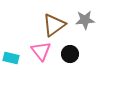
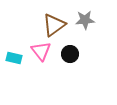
cyan rectangle: moved 3 px right
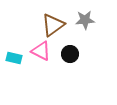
brown triangle: moved 1 px left
pink triangle: rotated 25 degrees counterclockwise
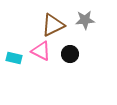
brown triangle: rotated 10 degrees clockwise
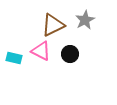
gray star: rotated 24 degrees counterclockwise
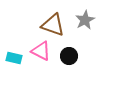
brown triangle: rotated 45 degrees clockwise
black circle: moved 1 px left, 2 px down
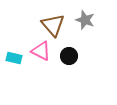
gray star: rotated 24 degrees counterclockwise
brown triangle: rotated 30 degrees clockwise
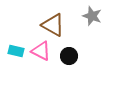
gray star: moved 7 px right, 4 px up
brown triangle: rotated 20 degrees counterclockwise
cyan rectangle: moved 2 px right, 7 px up
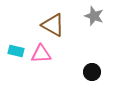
gray star: moved 2 px right
pink triangle: moved 3 px down; rotated 30 degrees counterclockwise
black circle: moved 23 px right, 16 px down
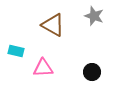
pink triangle: moved 2 px right, 14 px down
